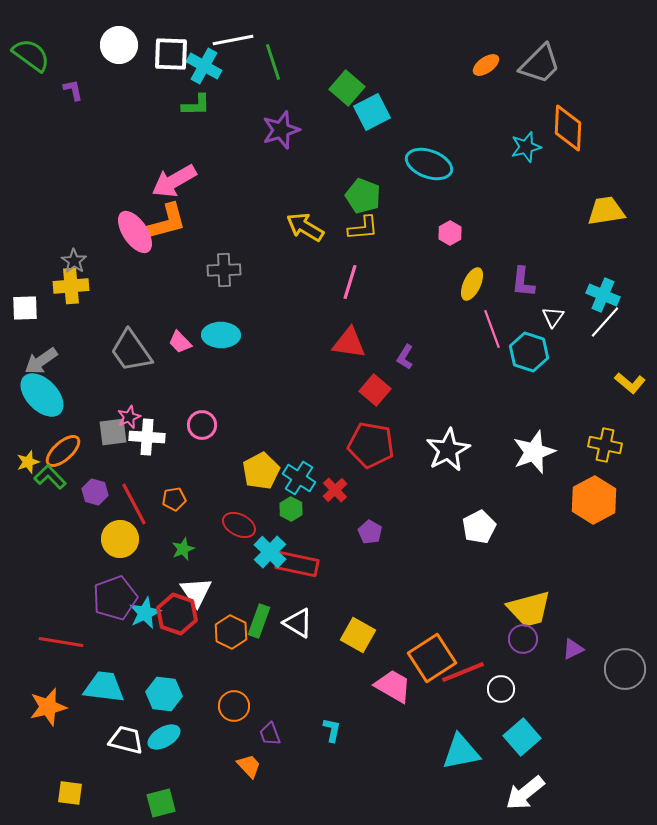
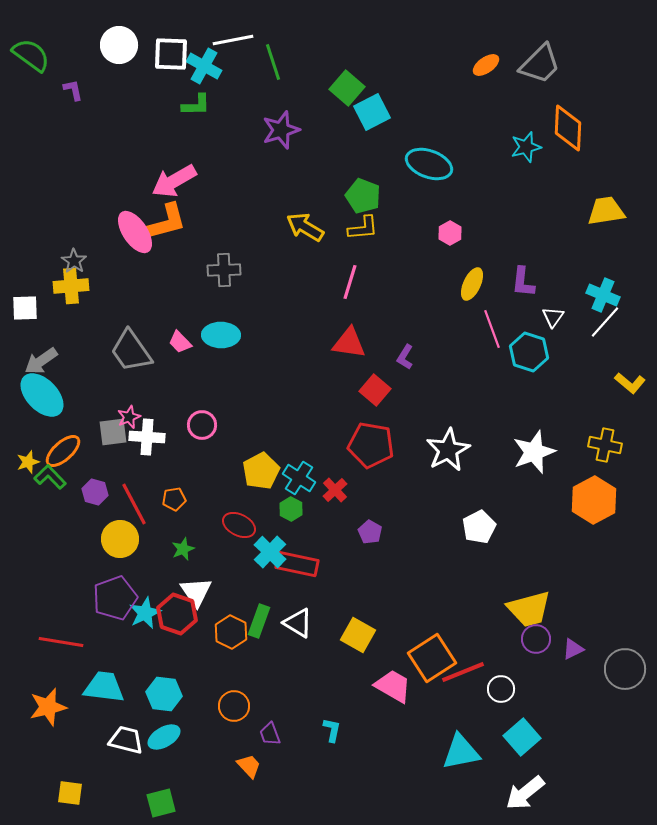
purple circle at (523, 639): moved 13 px right
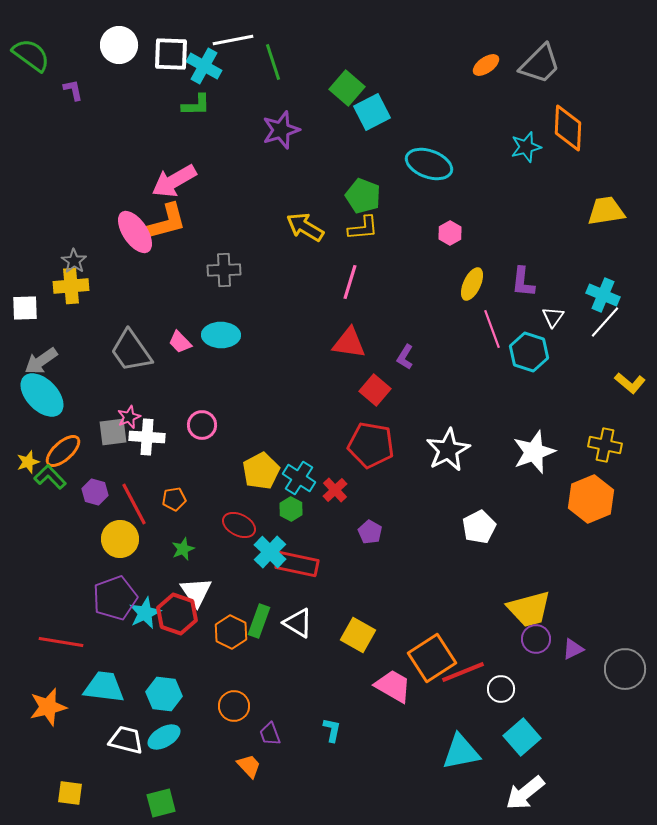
orange hexagon at (594, 500): moved 3 px left, 1 px up; rotated 6 degrees clockwise
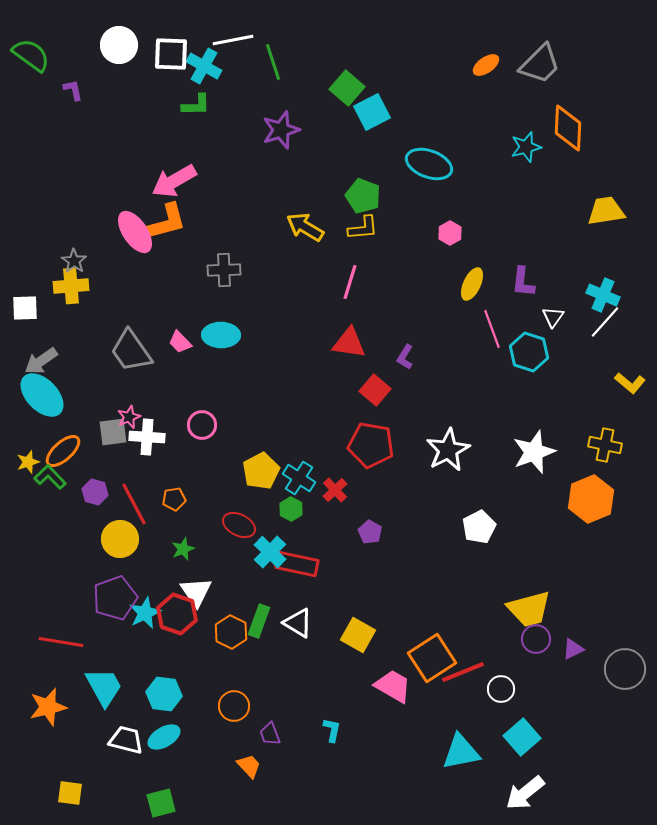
cyan trapezoid at (104, 687): rotated 54 degrees clockwise
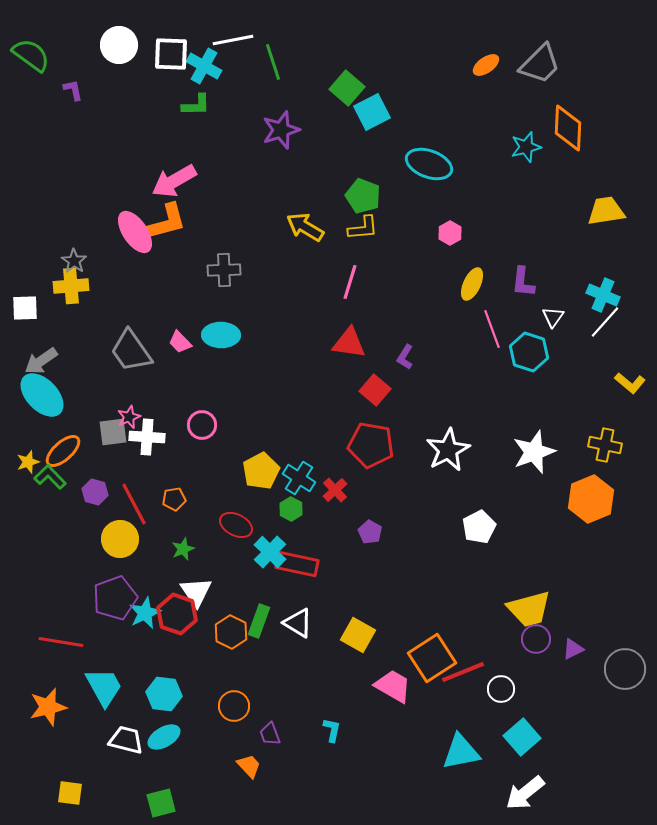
red ellipse at (239, 525): moved 3 px left
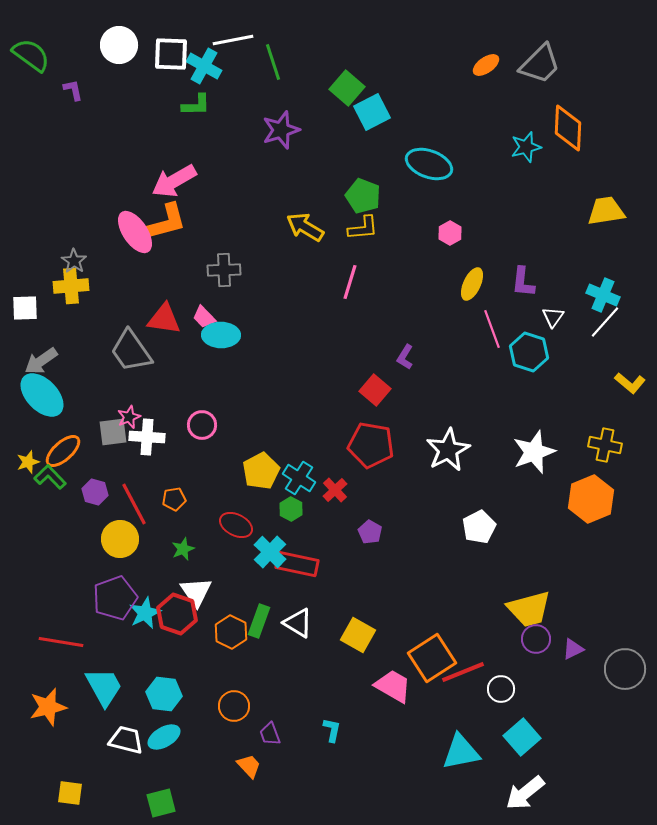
pink trapezoid at (180, 342): moved 24 px right, 25 px up
red triangle at (349, 343): moved 185 px left, 24 px up
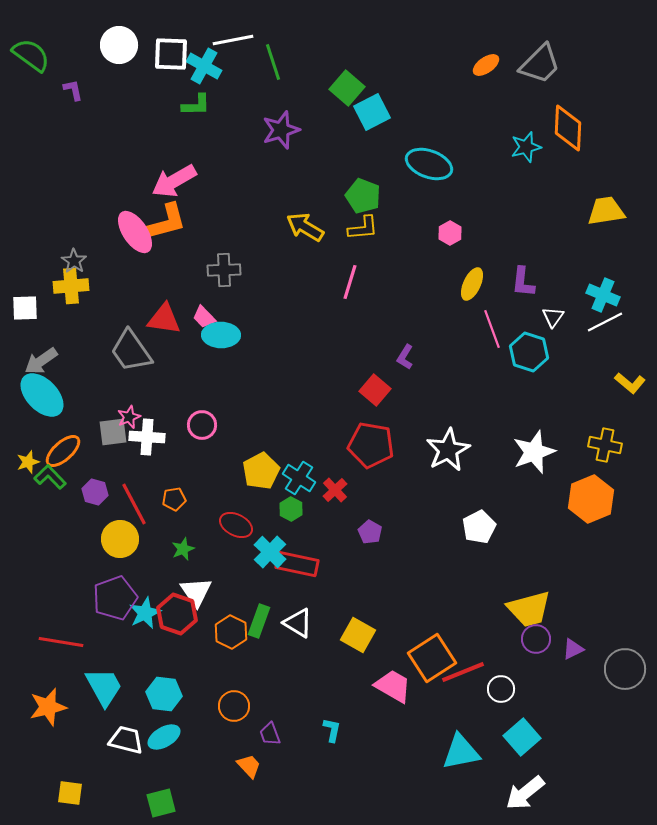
white line at (605, 322): rotated 21 degrees clockwise
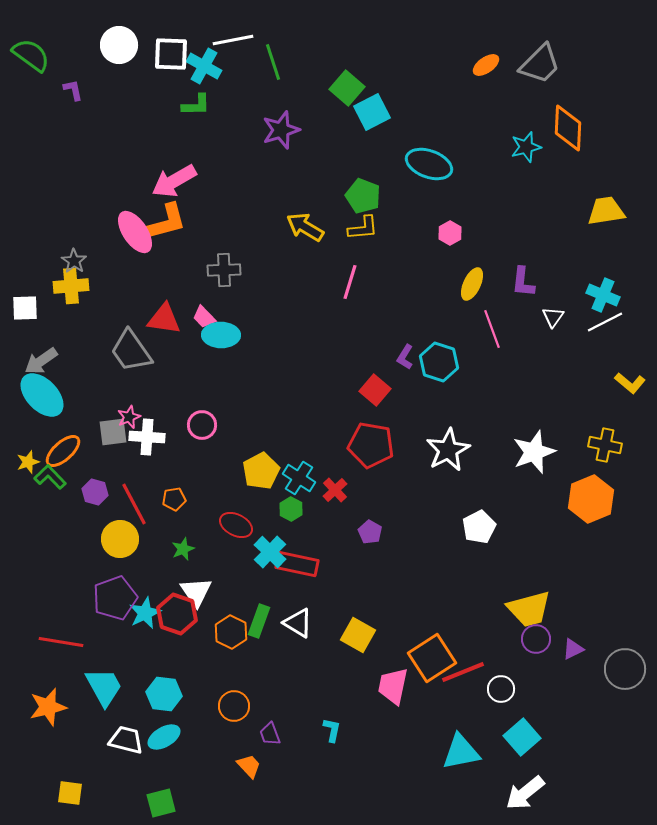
cyan hexagon at (529, 352): moved 90 px left, 10 px down
pink trapezoid at (393, 686): rotated 108 degrees counterclockwise
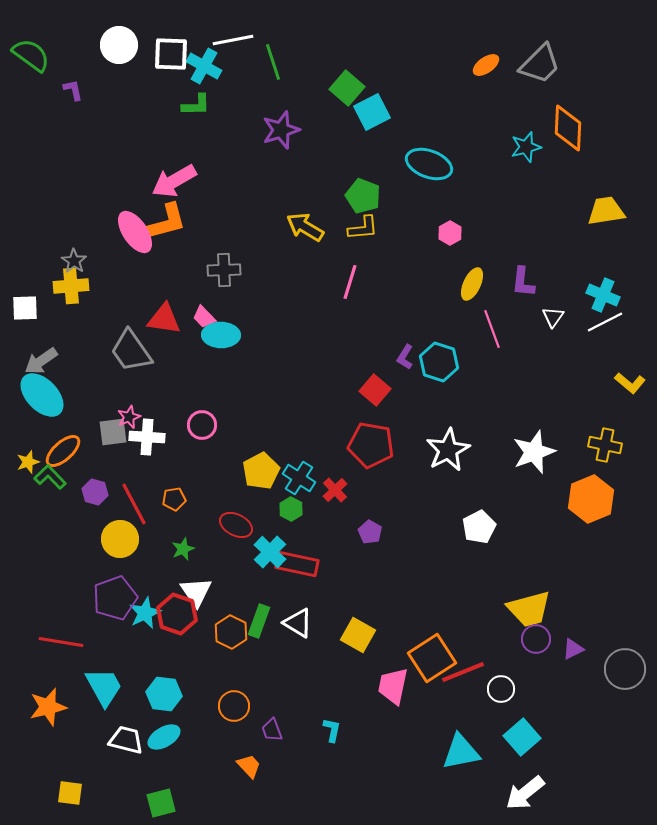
purple trapezoid at (270, 734): moved 2 px right, 4 px up
